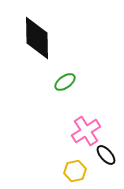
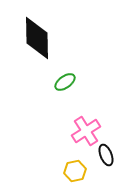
black ellipse: rotated 20 degrees clockwise
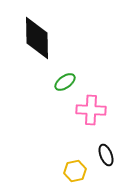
pink cross: moved 5 px right, 21 px up; rotated 36 degrees clockwise
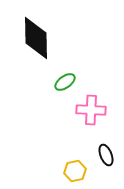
black diamond: moved 1 px left
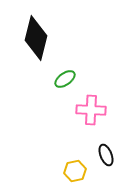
black diamond: rotated 15 degrees clockwise
green ellipse: moved 3 px up
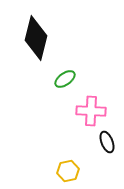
pink cross: moved 1 px down
black ellipse: moved 1 px right, 13 px up
yellow hexagon: moved 7 px left
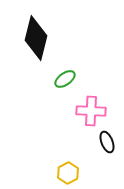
yellow hexagon: moved 2 px down; rotated 15 degrees counterclockwise
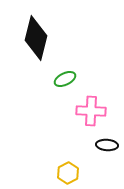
green ellipse: rotated 10 degrees clockwise
black ellipse: moved 3 px down; rotated 65 degrees counterclockwise
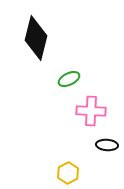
green ellipse: moved 4 px right
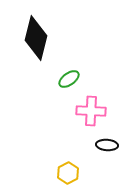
green ellipse: rotated 10 degrees counterclockwise
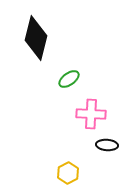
pink cross: moved 3 px down
